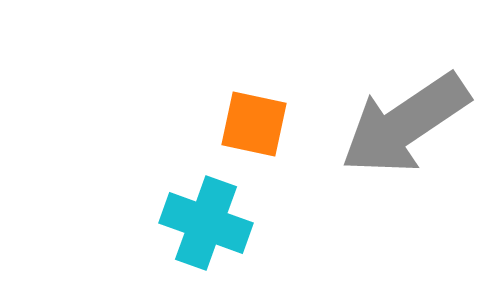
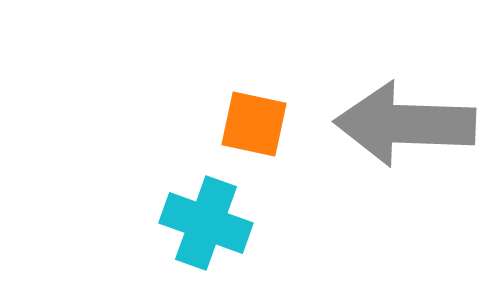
gray arrow: rotated 36 degrees clockwise
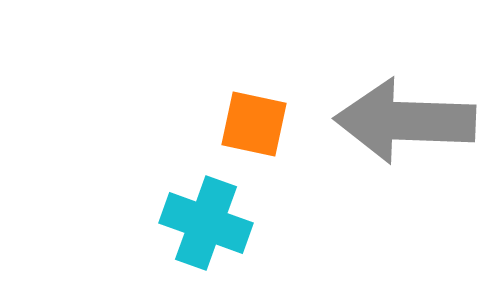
gray arrow: moved 3 px up
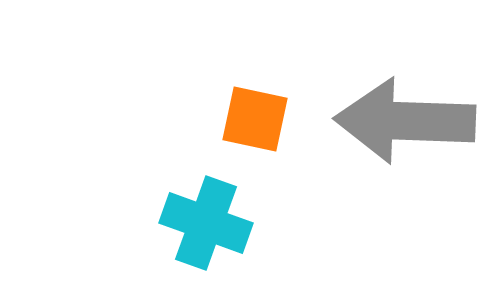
orange square: moved 1 px right, 5 px up
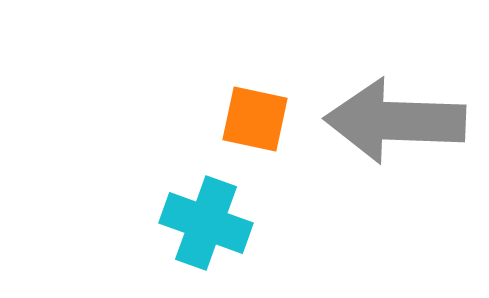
gray arrow: moved 10 px left
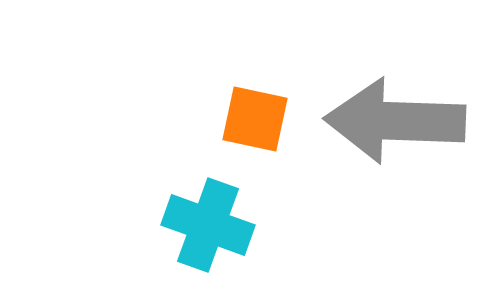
cyan cross: moved 2 px right, 2 px down
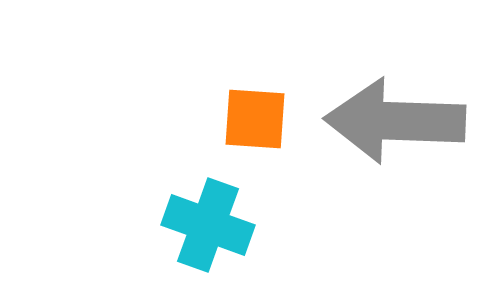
orange square: rotated 8 degrees counterclockwise
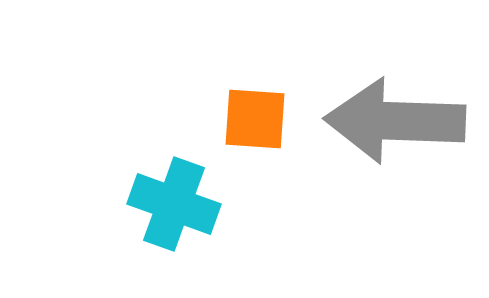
cyan cross: moved 34 px left, 21 px up
